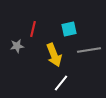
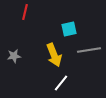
red line: moved 8 px left, 17 px up
gray star: moved 3 px left, 10 px down
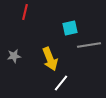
cyan square: moved 1 px right, 1 px up
gray line: moved 5 px up
yellow arrow: moved 4 px left, 4 px down
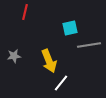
yellow arrow: moved 1 px left, 2 px down
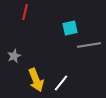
gray star: rotated 16 degrees counterclockwise
yellow arrow: moved 13 px left, 19 px down
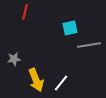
gray star: moved 3 px down; rotated 16 degrees clockwise
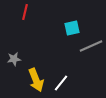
cyan square: moved 2 px right
gray line: moved 2 px right, 1 px down; rotated 15 degrees counterclockwise
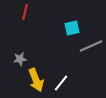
gray star: moved 6 px right
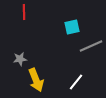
red line: moved 1 px left; rotated 14 degrees counterclockwise
cyan square: moved 1 px up
white line: moved 15 px right, 1 px up
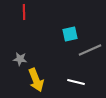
cyan square: moved 2 px left, 7 px down
gray line: moved 1 px left, 4 px down
gray star: rotated 16 degrees clockwise
white line: rotated 66 degrees clockwise
